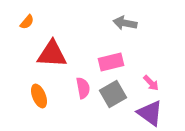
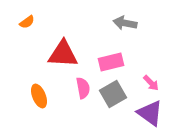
orange semicircle: rotated 14 degrees clockwise
red triangle: moved 11 px right
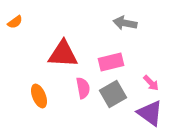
orange semicircle: moved 12 px left
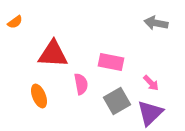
gray arrow: moved 31 px right
red triangle: moved 10 px left
pink rectangle: rotated 25 degrees clockwise
pink semicircle: moved 2 px left, 4 px up
gray square: moved 4 px right, 7 px down
purple triangle: rotated 40 degrees clockwise
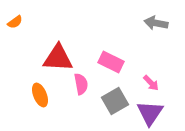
red triangle: moved 5 px right, 4 px down
pink rectangle: rotated 15 degrees clockwise
orange ellipse: moved 1 px right, 1 px up
gray square: moved 2 px left
purple triangle: rotated 12 degrees counterclockwise
